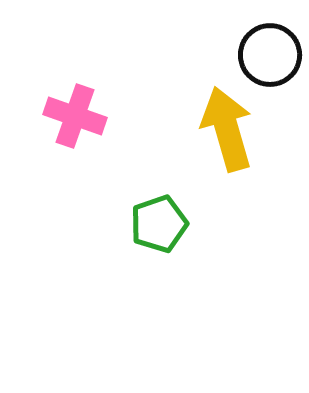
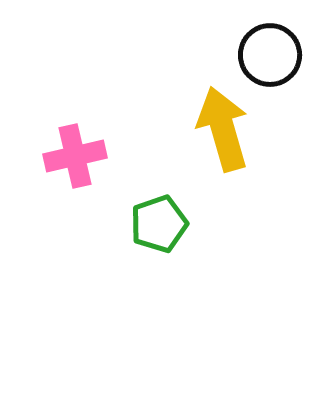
pink cross: moved 40 px down; rotated 32 degrees counterclockwise
yellow arrow: moved 4 px left
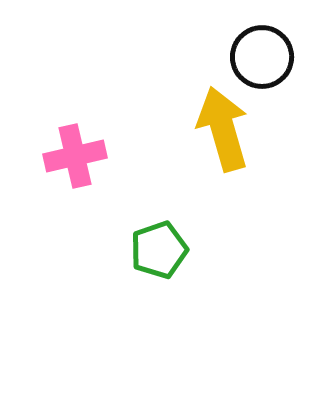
black circle: moved 8 px left, 2 px down
green pentagon: moved 26 px down
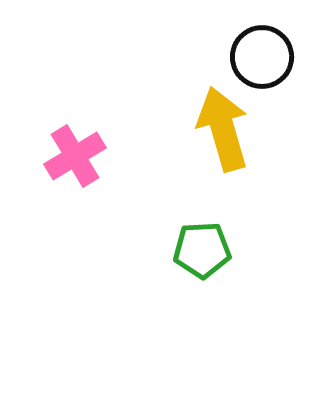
pink cross: rotated 18 degrees counterclockwise
green pentagon: moved 43 px right; rotated 16 degrees clockwise
